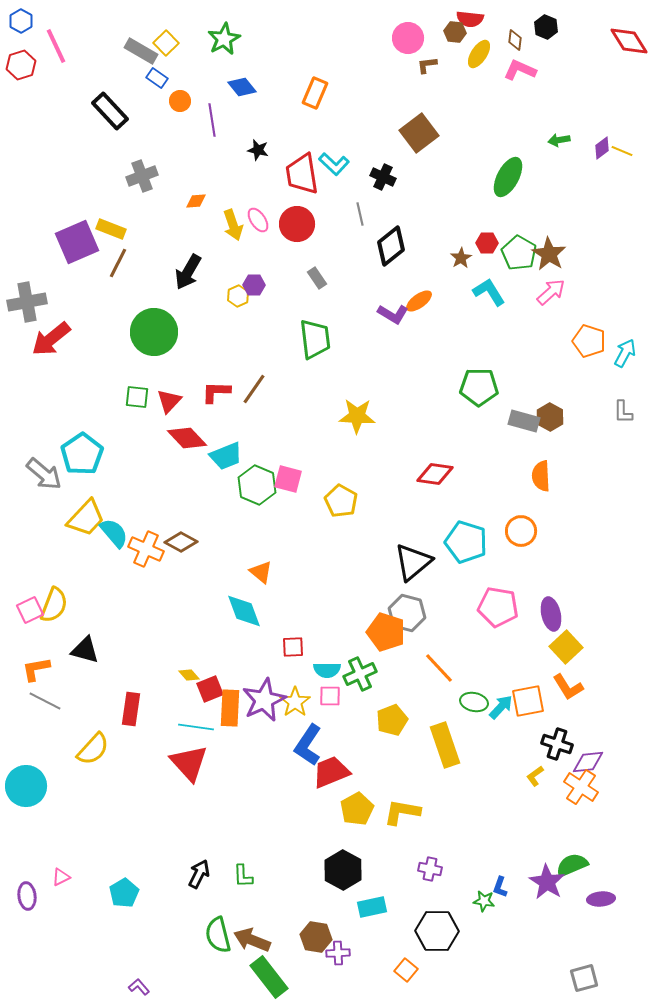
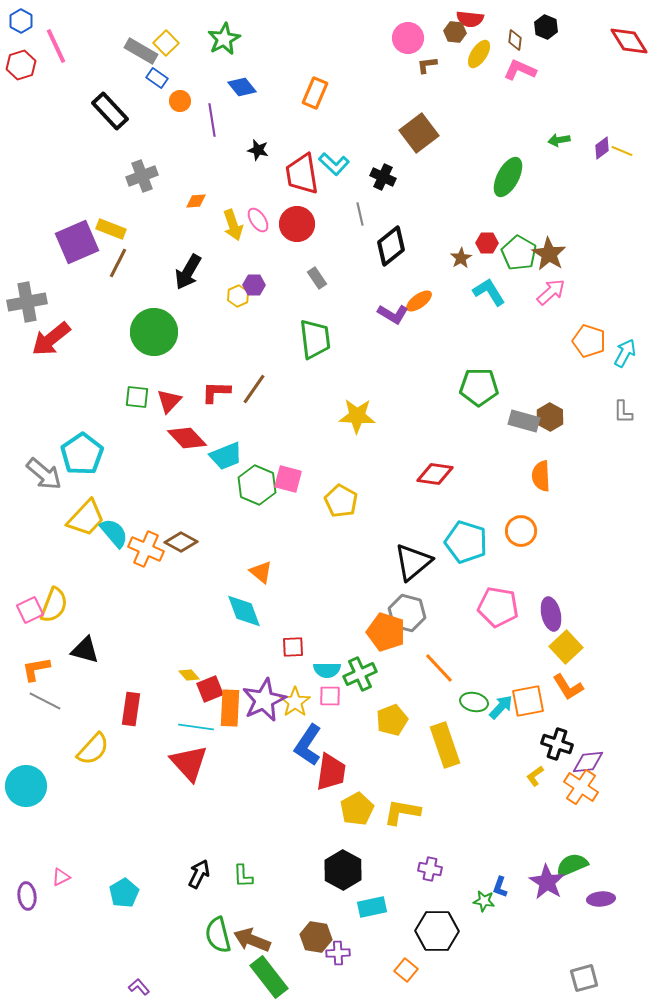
red trapezoid at (331, 772): rotated 120 degrees clockwise
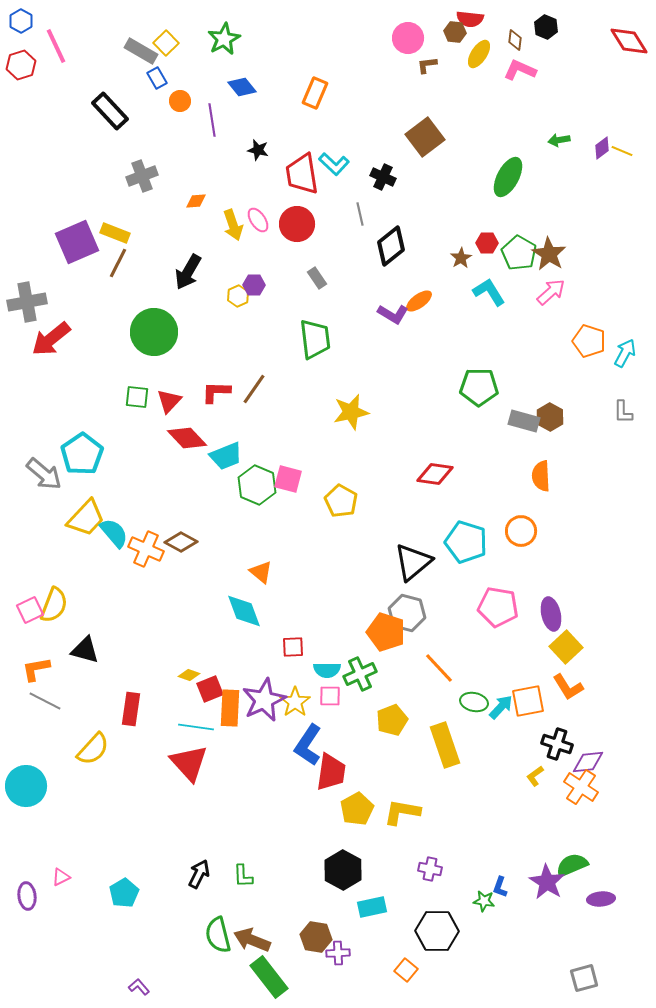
blue rectangle at (157, 78): rotated 25 degrees clockwise
brown square at (419, 133): moved 6 px right, 4 px down
yellow rectangle at (111, 229): moved 4 px right, 4 px down
yellow star at (357, 416): moved 6 px left, 4 px up; rotated 15 degrees counterclockwise
yellow diamond at (189, 675): rotated 30 degrees counterclockwise
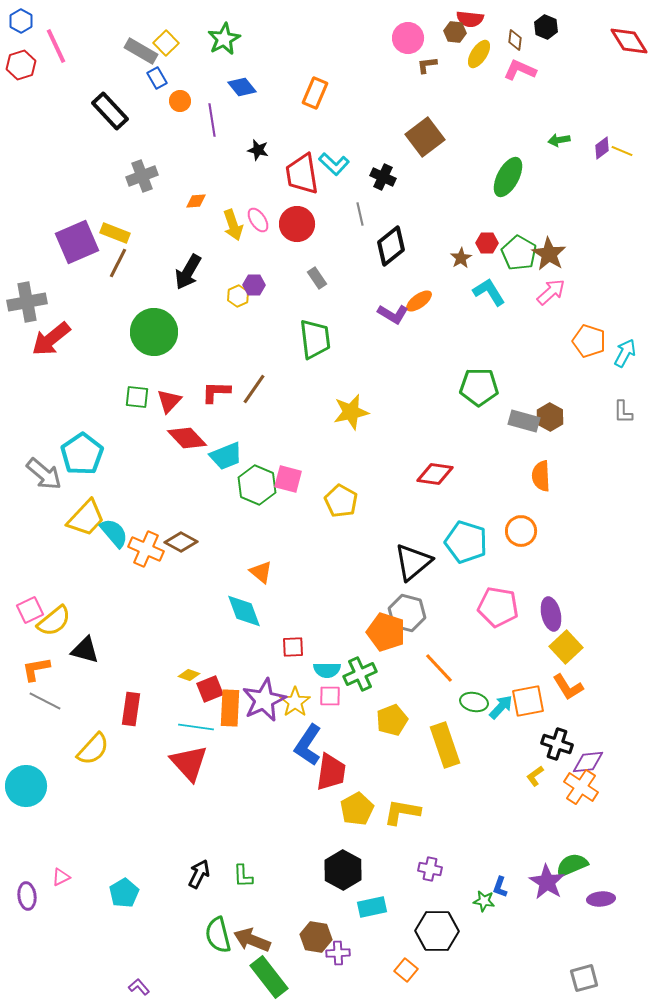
yellow semicircle at (54, 605): moved 16 px down; rotated 30 degrees clockwise
